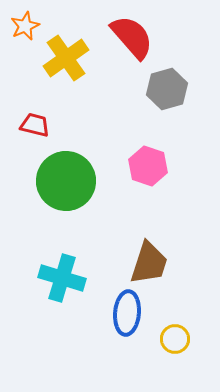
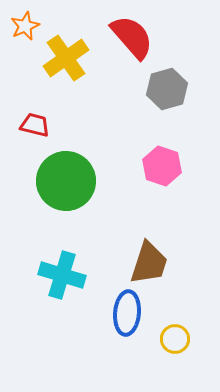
pink hexagon: moved 14 px right
cyan cross: moved 3 px up
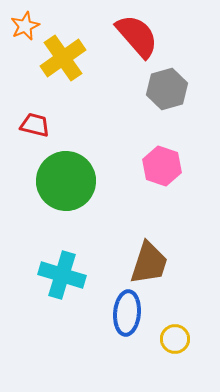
red semicircle: moved 5 px right, 1 px up
yellow cross: moved 3 px left
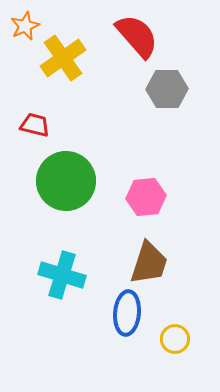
gray hexagon: rotated 15 degrees clockwise
pink hexagon: moved 16 px left, 31 px down; rotated 24 degrees counterclockwise
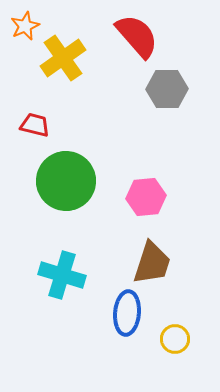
brown trapezoid: moved 3 px right
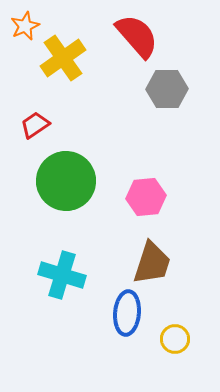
red trapezoid: rotated 48 degrees counterclockwise
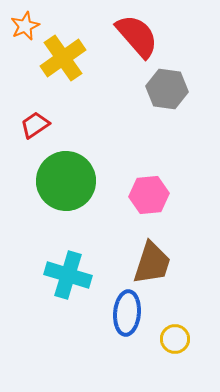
gray hexagon: rotated 9 degrees clockwise
pink hexagon: moved 3 px right, 2 px up
cyan cross: moved 6 px right
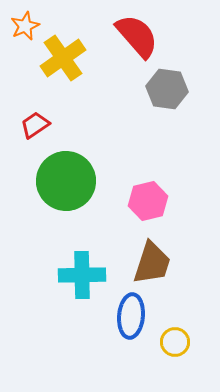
pink hexagon: moved 1 px left, 6 px down; rotated 9 degrees counterclockwise
cyan cross: moved 14 px right; rotated 18 degrees counterclockwise
blue ellipse: moved 4 px right, 3 px down
yellow circle: moved 3 px down
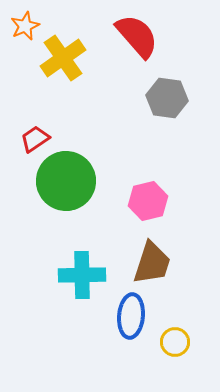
gray hexagon: moved 9 px down
red trapezoid: moved 14 px down
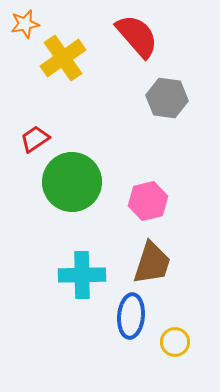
orange star: moved 2 px up; rotated 12 degrees clockwise
green circle: moved 6 px right, 1 px down
